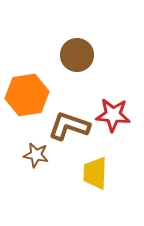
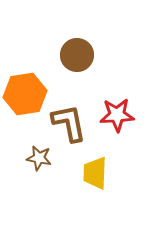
orange hexagon: moved 2 px left, 1 px up
red star: moved 4 px right; rotated 8 degrees counterclockwise
brown L-shape: moved 3 px up; rotated 60 degrees clockwise
brown star: moved 3 px right, 3 px down
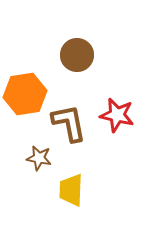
red star: rotated 16 degrees clockwise
yellow trapezoid: moved 24 px left, 17 px down
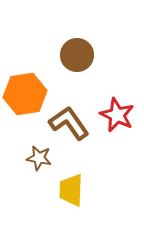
red star: rotated 12 degrees clockwise
brown L-shape: rotated 24 degrees counterclockwise
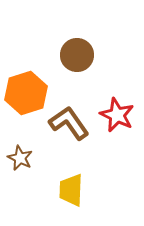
orange hexagon: moved 1 px right, 1 px up; rotated 9 degrees counterclockwise
brown star: moved 19 px left; rotated 15 degrees clockwise
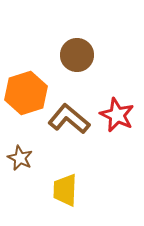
brown L-shape: moved 4 px up; rotated 15 degrees counterclockwise
yellow trapezoid: moved 6 px left
